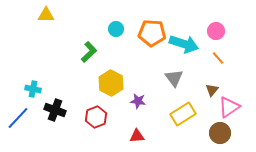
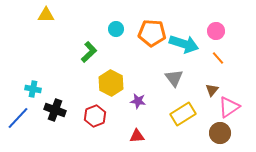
red hexagon: moved 1 px left, 1 px up
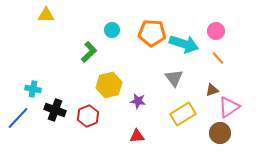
cyan circle: moved 4 px left, 1 px down
yellow hexagon: moved 2 px left, 2 px down; rotated 20 degrees clockwise
brown triangle: rotated 32 degrees clockwise
red hexagon: moved 7 px left
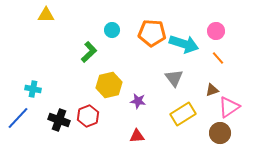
black cross: moved 4 px right, 10 px down
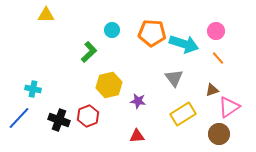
blue line: moved 1 px right
brown circle: moved 1 px left, 1 px down
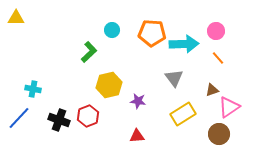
yellow triangle: moved 30 px left, 3 px down
cyan arrow: rotated 20 degrees counterclockwise
